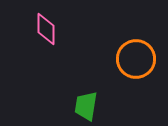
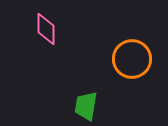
orange circle: moved 4 px left
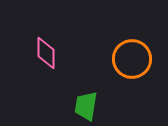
pink diamond: moved 24 px down
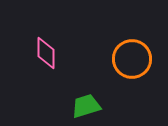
green trapezoid: rotated 64 degrees clockwise
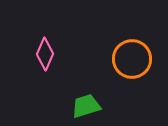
pink diamond: moved 1 px left, 1 px down; rotated 24 degrees clockwise
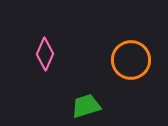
orange circle: moved 1 px left, 1 px down
